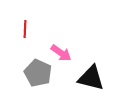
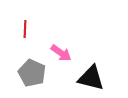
gray pentagon: moved 6 px left
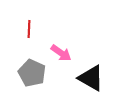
red line: moved 4 px right
black triangle: rotated 16 degrees clockwise
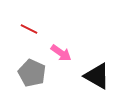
red line: rotated 66 degrees counterclockwise
black triangle: moved 6 px right, 2 px up
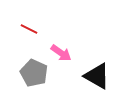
gray pentagon: moved 2 px right
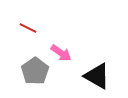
red line: moved 1 px left, 1 px up
gray pentagon: moved 1 px right, 2 px up; rotated 12 degrees clockwise
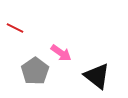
red line: moved 13 px left
black triangle: rotated 8 degrees clockwise
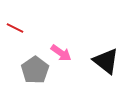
gray pentagon: moved 1 px up
black triangle: moved 9 px right, 15 px up
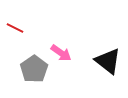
black triangle: moved 2 px right
gray pentagon: moved 1 px left, 1 px up
